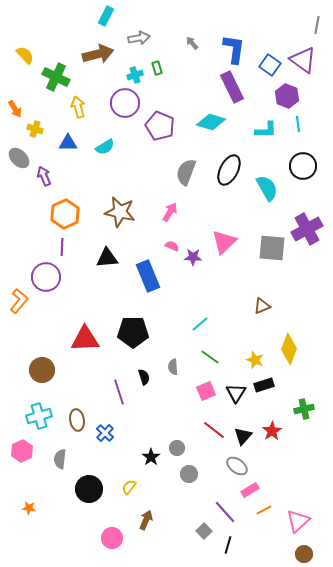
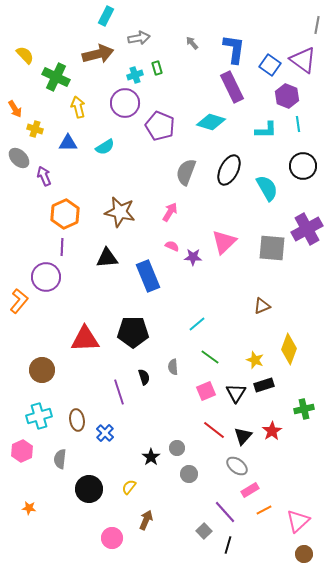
cyan line at (200, 324): moved 3 px left
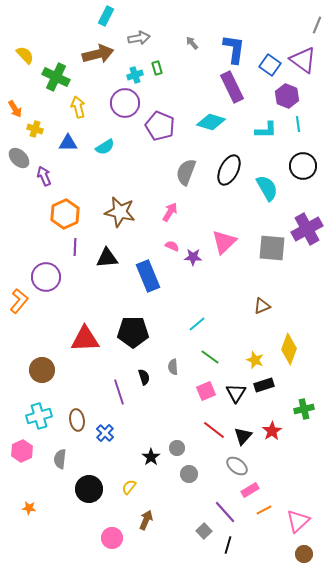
gray line at (317, 25): rotated 12 degrees clockwise
purple line at (62, 247): moved 13 px right
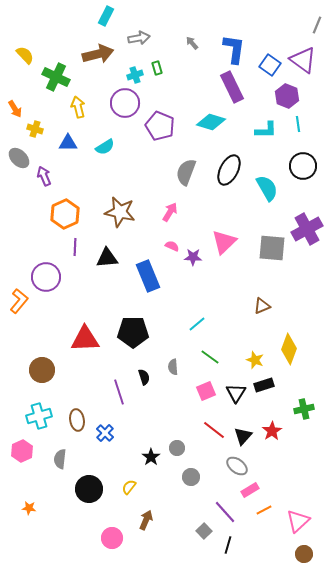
gray circle at (189, 474): moved 2 px right, 3 px down
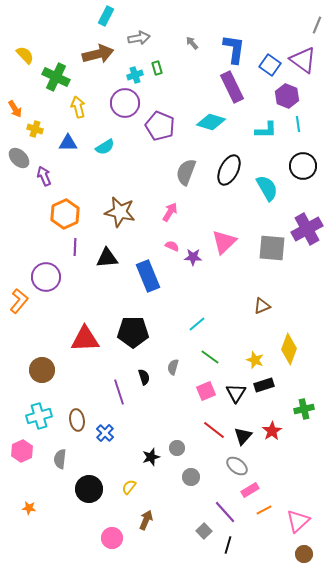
gray semicircle at (173, 367): rotated 21 degrees clockwise
black star at (151, 457): rotated 18 degrees clockwise
